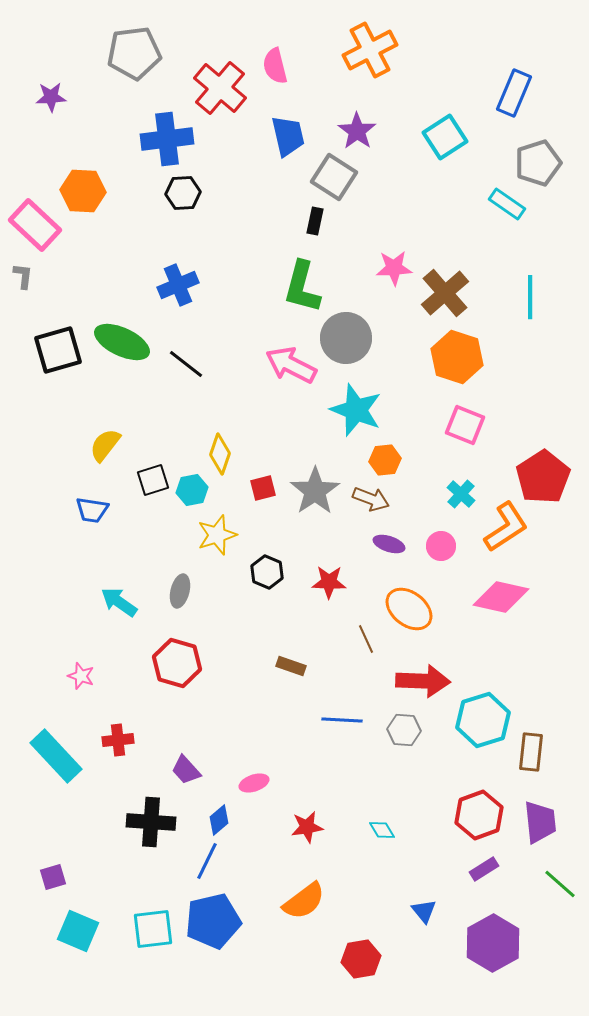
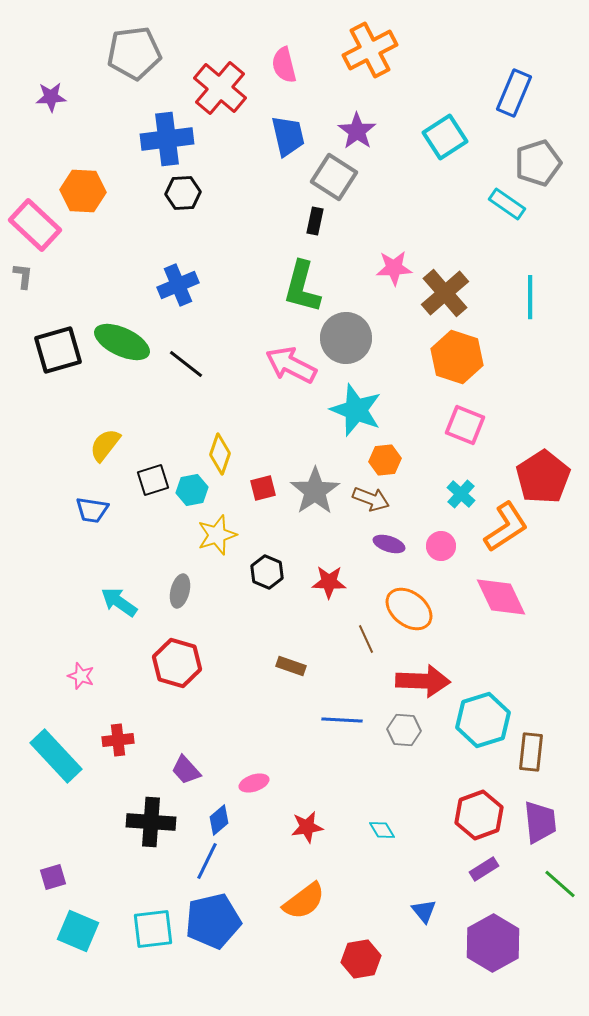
pink semicircle at (275, 66): moved 9 px right, 1 px up
pink diamond at (501, 597): rotated 52 degrees clockwise
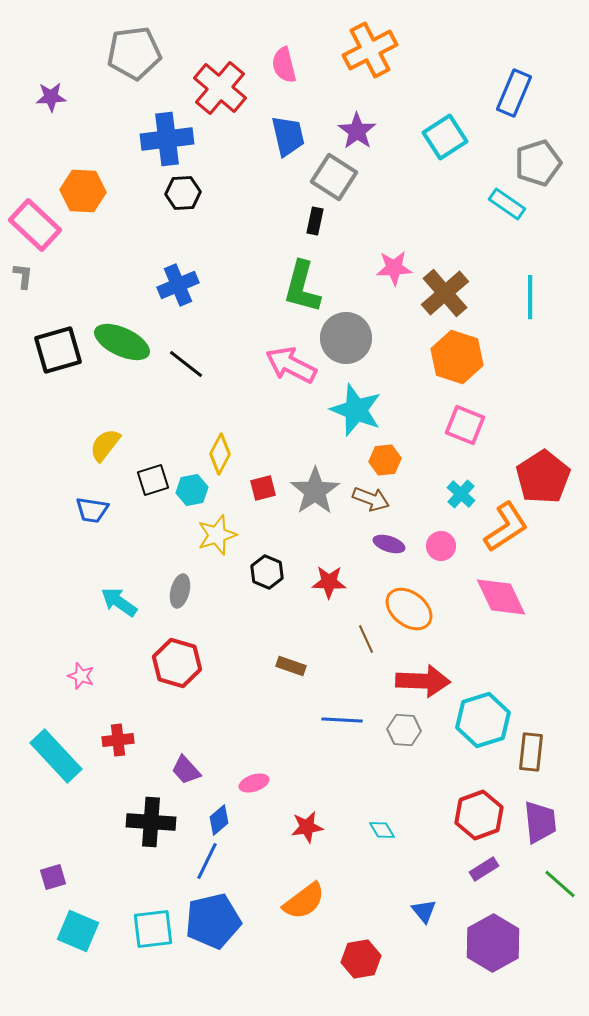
yellow diamond at (220, 454): rotated 9 degrees clockwise
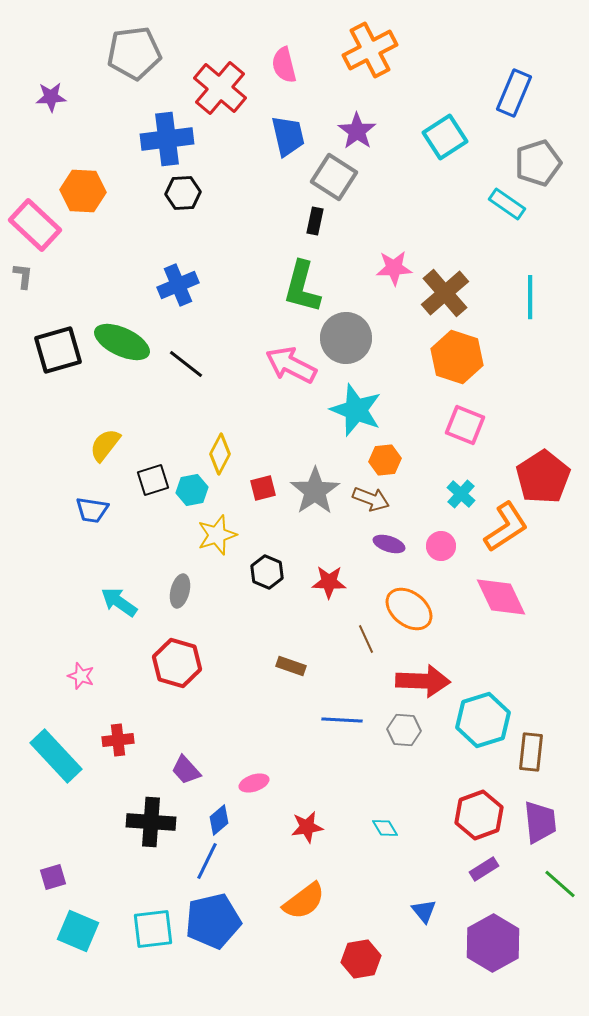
cyan diamond at (382, 830): moved 3 px right, 2 px up
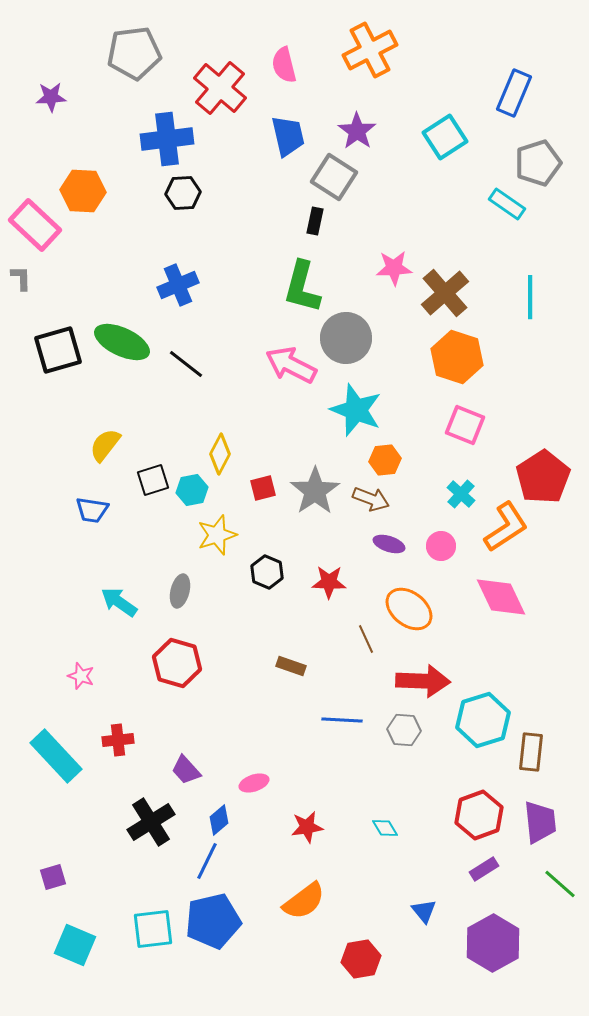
gray L-shape at (23, 276): moved 2 px left, 2 px down; rotated 8 degrees counterclockwise
black cross at (151, 822): rotated 36 degrees counterclockwise
cyan square at (78, 931): moved 3 px left, 14 px down
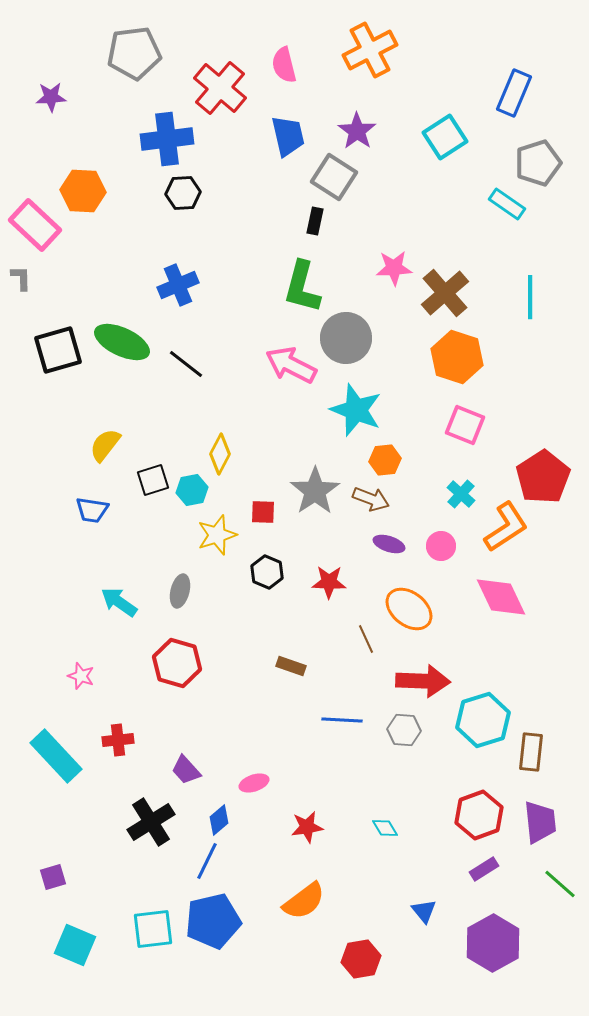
red square at (263, 488): moved 24 px down; rotated 16 degrees clockwise
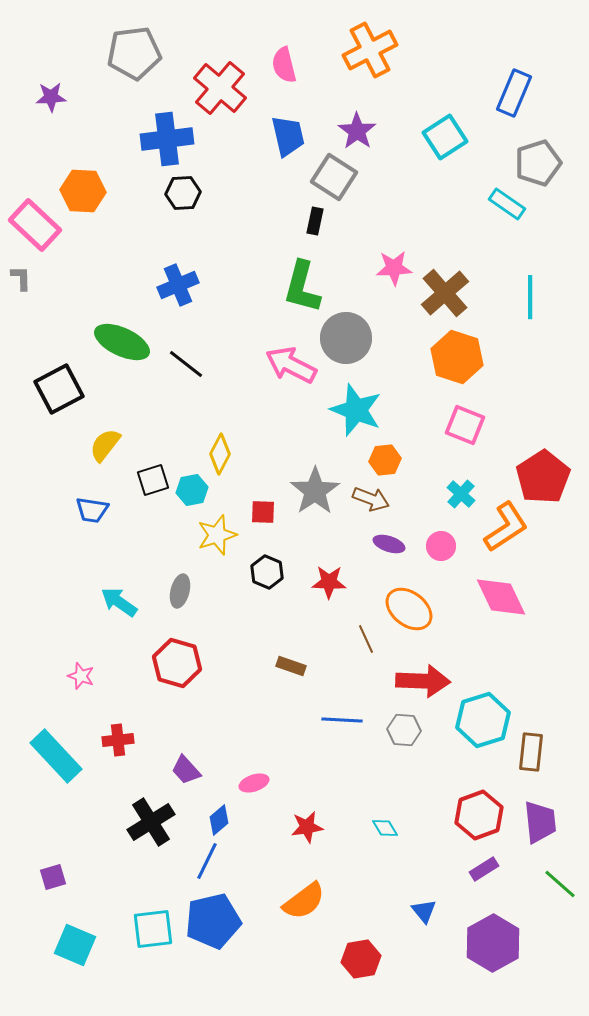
black square at (58, 350): moved 1 px right, 39 px down; rotated 12 degrees counterclockwise
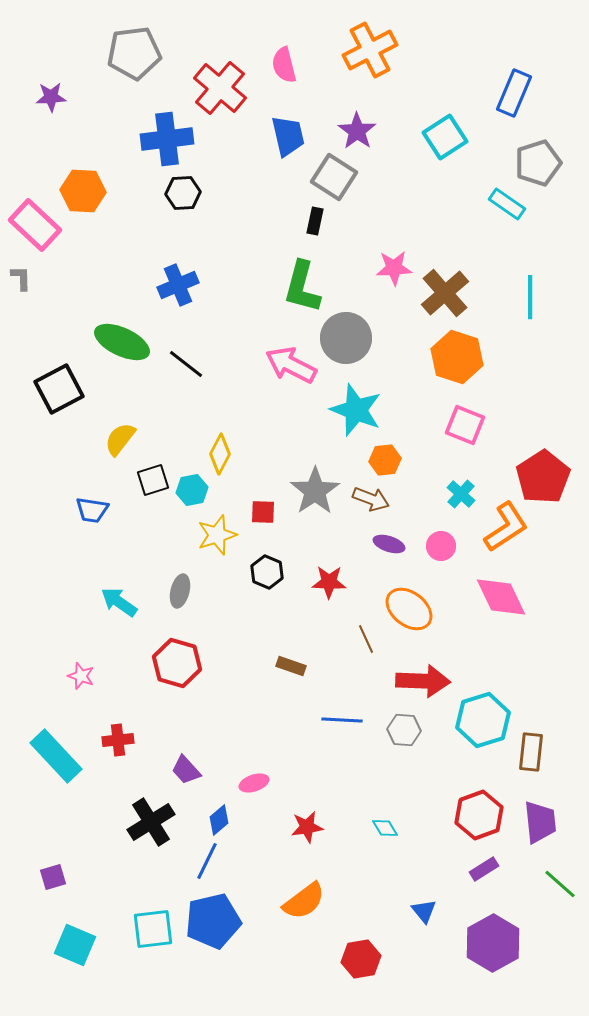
yellow semicircle at (105, 445): moved 15 px right, 6 px up
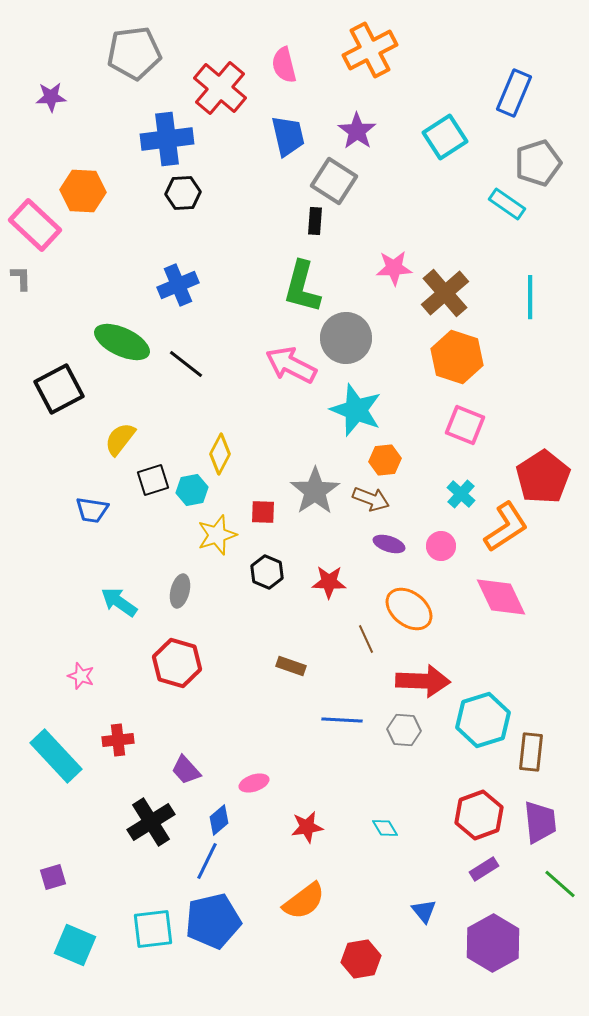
gray square at (334, 177): moved 4 px down
black rectangle at (315, 221): rotated 8 degrees counterclockwise
